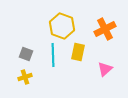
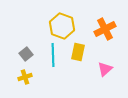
gray square: rotated 32 degrees clockwise
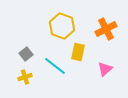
orange cross: moved 1 px right
cyan line: moved 2 px right, 11 px down; rotated 50 degrees counterclockwise
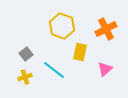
yellow rectangle: moved 2 px right
cyan line: moved 1 px left, 4 px down
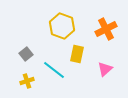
yellow rectangle: moved 3 px left, 2 px down
yellow cross: moved 2 px right, 4 px down
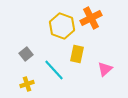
orange cross: moved 15 px left, 11 px up
cyan line: rotated 10 degrees clockwise
yellow cross: moved 3 px down
